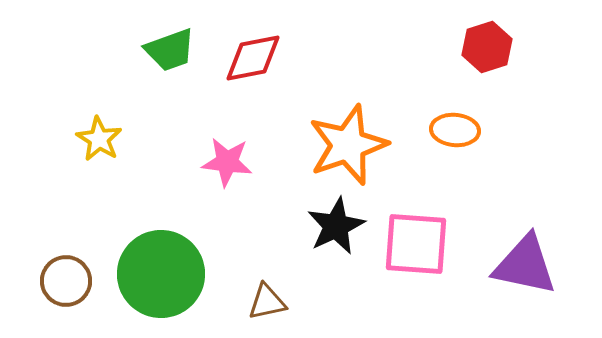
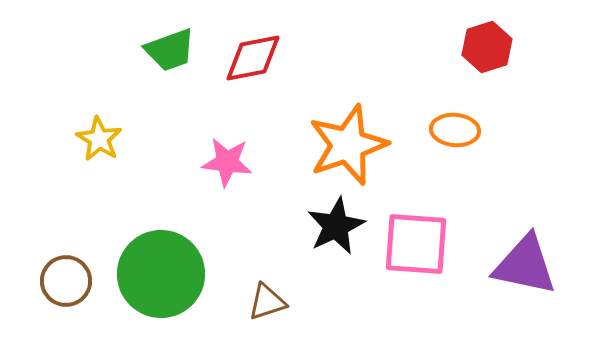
brown triangle: rotated 6 degrees counterclockwise
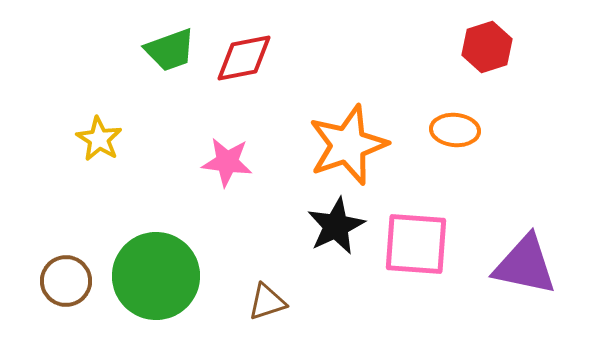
red diamond: moved 9 px left
green circle: moved 5 px left, 2 px down
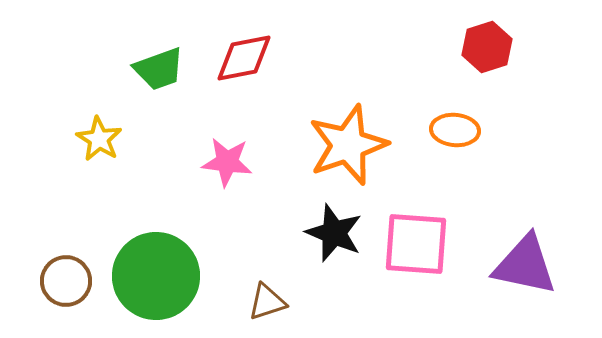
green trapezoid: moved 11 px left, 19 px down
black star: moved 2 px left, 7 px down; rotated 24 degrees counterclockwise
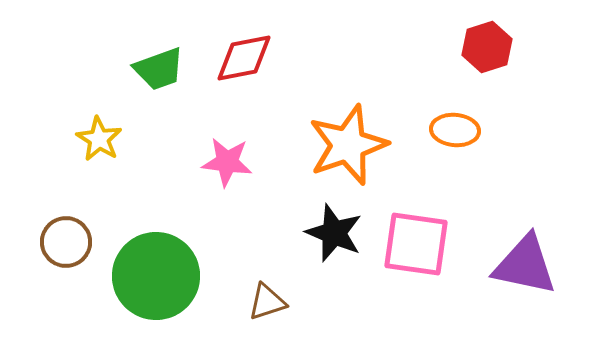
pink square: rotated 4 degrees clockwise
brown circle: moved 39 px up
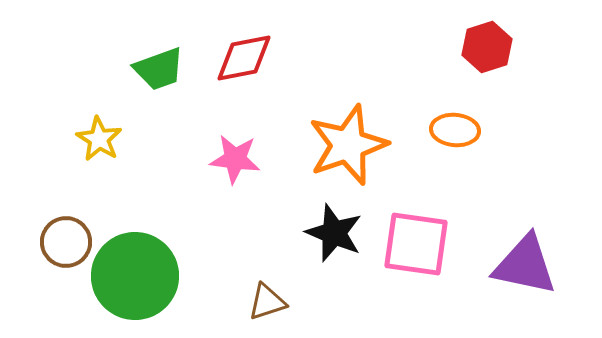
pink star: moved 8 px right, 3 px up
green circle: moved 21 px left
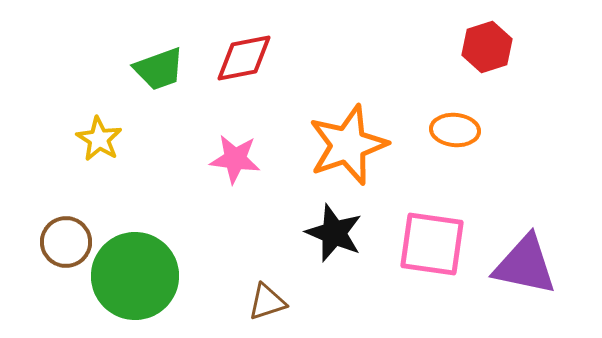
pink square: moved 16 px right
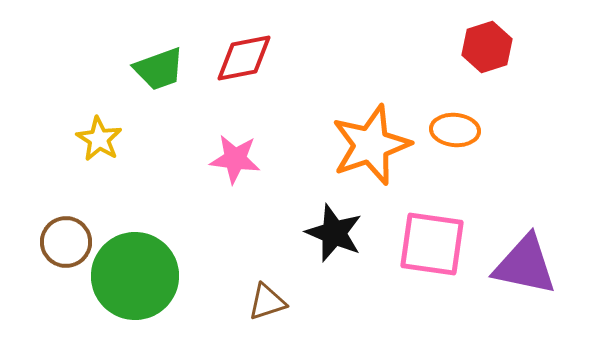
orange star: moved 23 px right
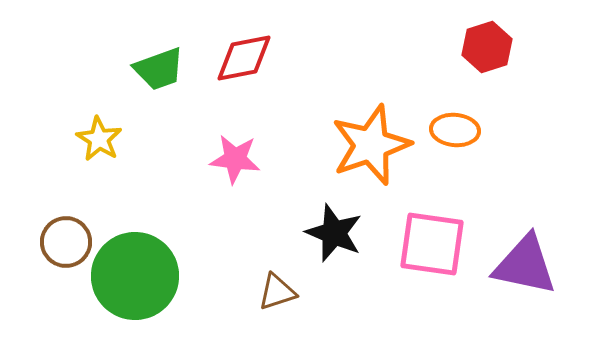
brown triangle: moved 10 px right, 10 px up
